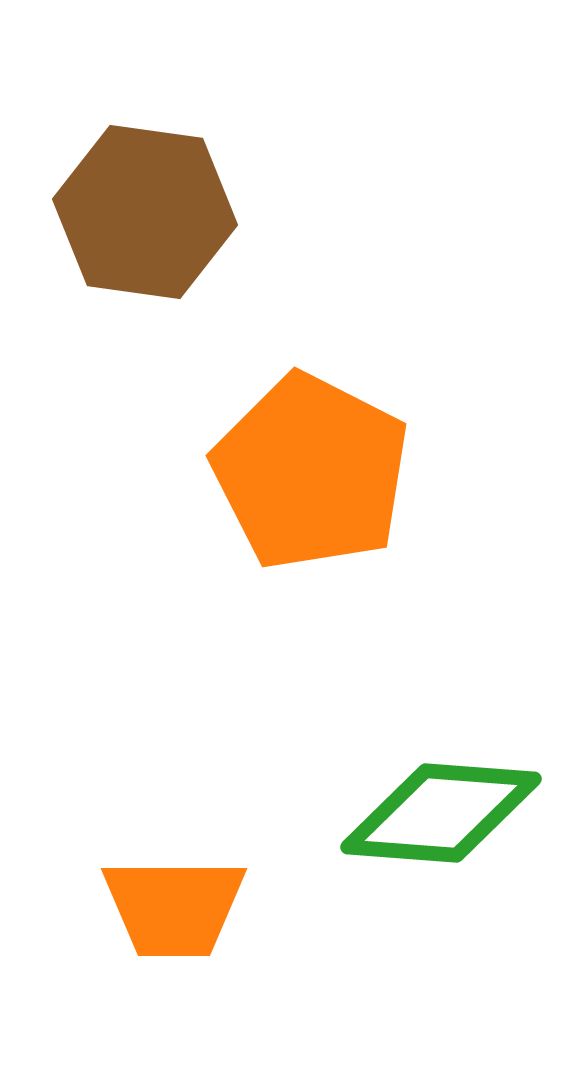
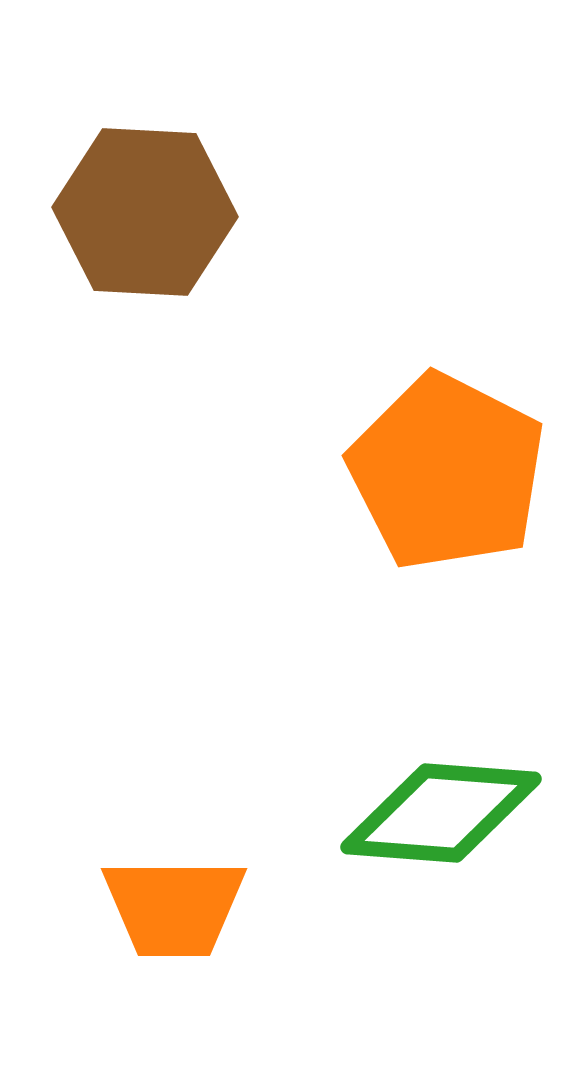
brown hexagon: rotated 5 degrees counterclockwise
orange pentagon: moved 136 px right
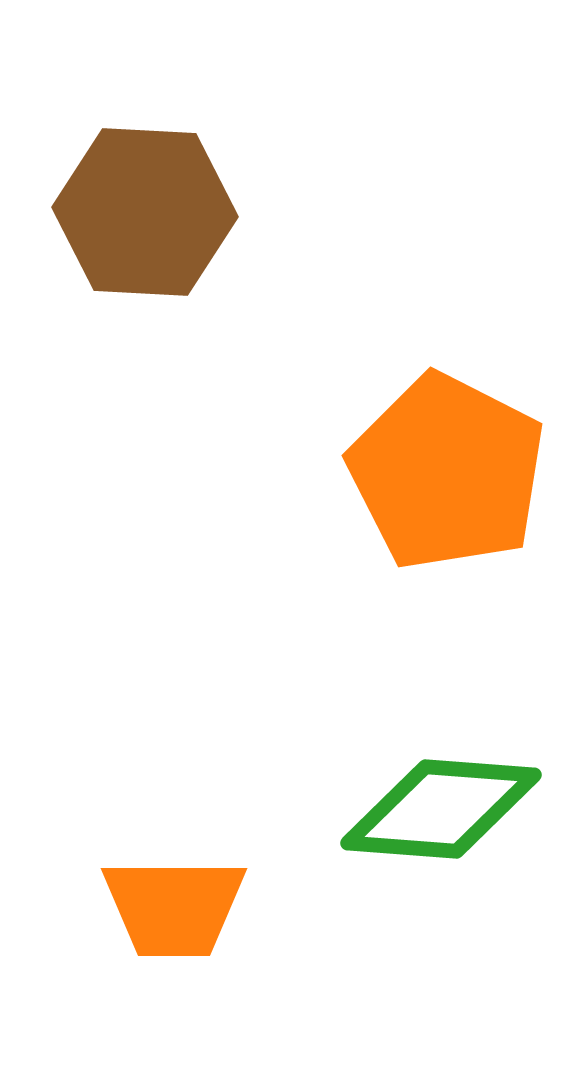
green diamond: moved 4 px up
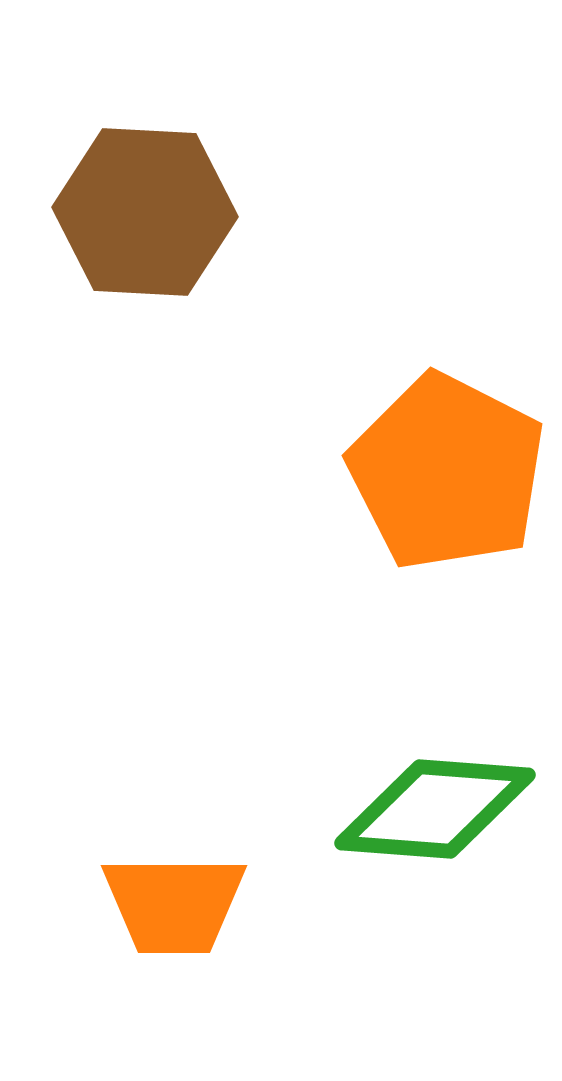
green diamond: moved 6 px left
orange trapezoid: moved 3 px up
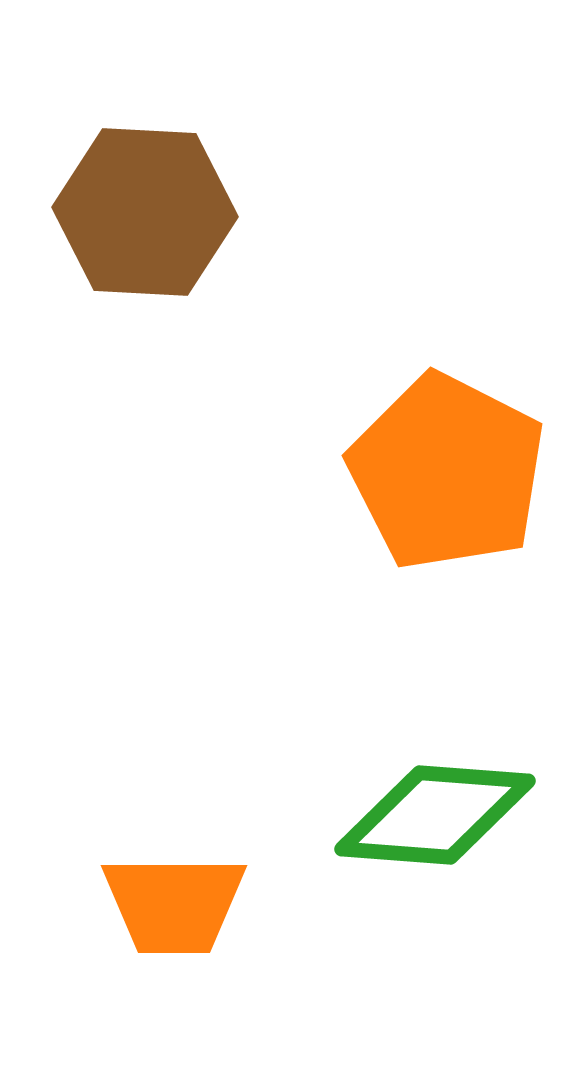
green diamond: moved 6 px down
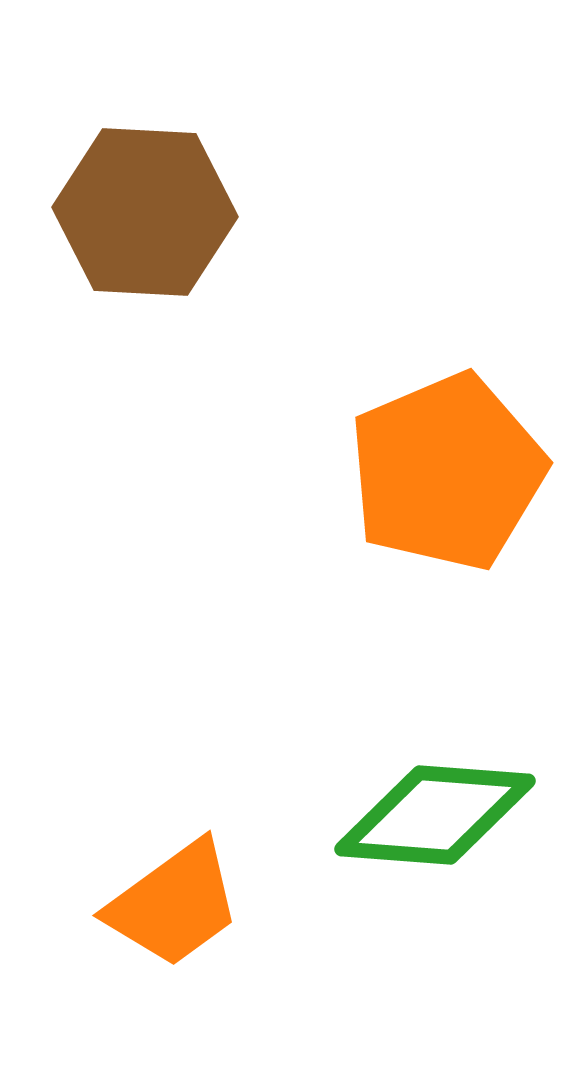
orange pentagon: rotated 22 degrees clockwise
orange trapezoid: rotated 36 degrees counterclockwise
